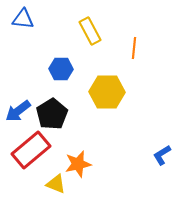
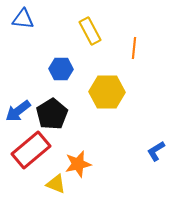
blue L-shape: moved 6 px left, 4 px up
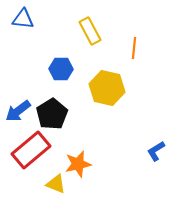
yellow hexagon: moved 4 px up; rotated 12 degrees clockwise
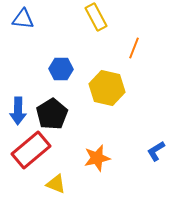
yellow rectangle: moved 6 px right, 14 px up
orange line: rotated 15 degrees clockwise
blue arrow: rotated 52 degrees counterclockwise
orange star: moved 19 px right, 6 px up
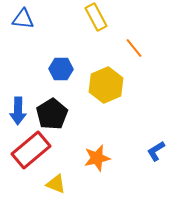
orange line: rotated 60 degrees counterclockwise
yellow hexagon: moved 1 px left, 3 px up; rotated 24 degrees clockwise
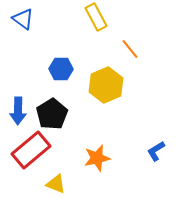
blue triangle: rotated 30 degrees clockwise
orange line: moved 4 px left, 1 px down
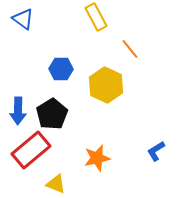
yellow hexagon: rotated 12 degrees counterclockwise
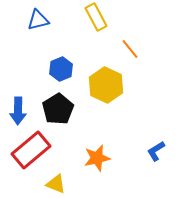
blue triangle: moved 15 px right, 1 px down; rotated 50 degrees counterclockwise
blue hexagon: rotated 25 degrees counterclockwise
black pentagon: moved 6 px right, 5 px up
